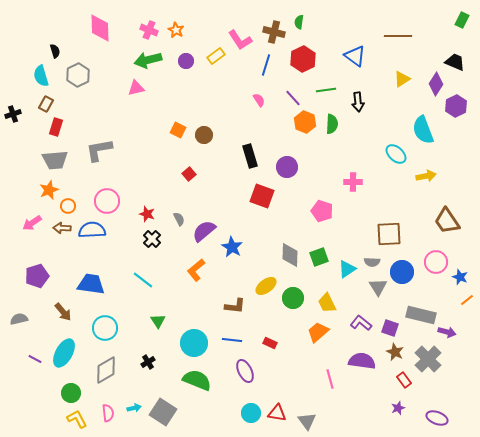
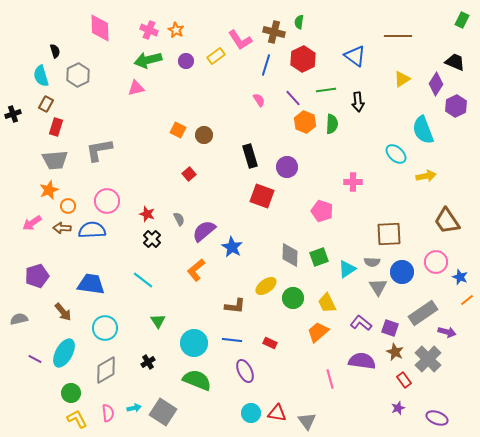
gray rectangle at (421, 315): moved 2 px right, 2 px up; rotated 48 degrees counterclockwise
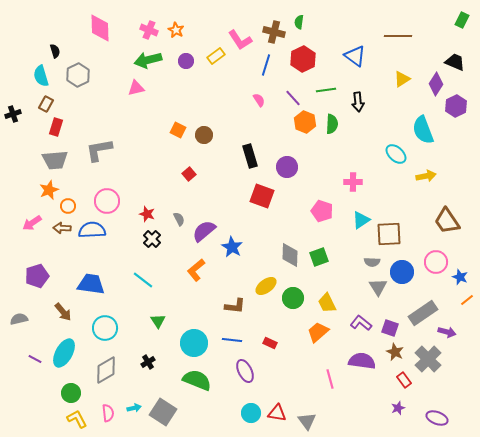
cyan triangle at (347, 269): moved 14 px right, 49 px up
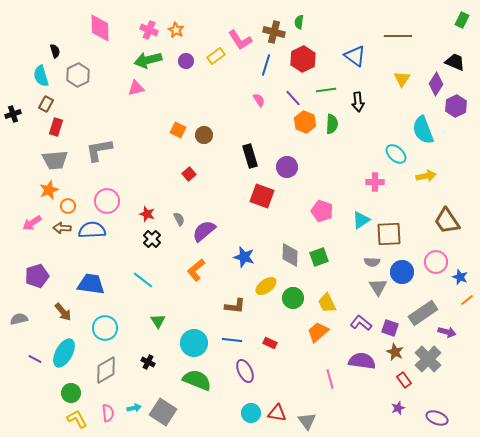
yellow triangle at (402, 79): rotated 24 degrees counterclockwise
pink cross at (353, 182): moved 22 px right
blue star at (232, 247): moved 12 px right, 10 px down; rotated 15 degrees counterclockwise
black cross at (148, 362): rotated 32 degrees counterclockwise
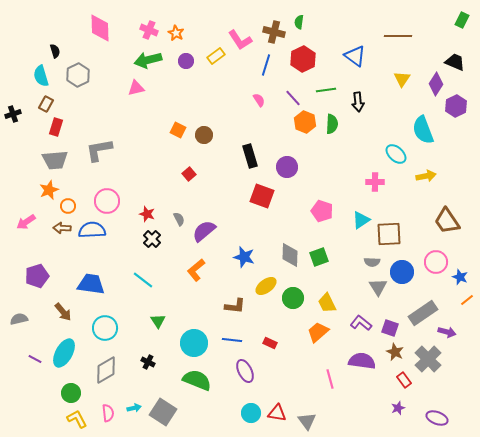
orange star at (176, 30): moved 3 px down
pink arrow at (32, 223): moved 6 px left, 1 px up
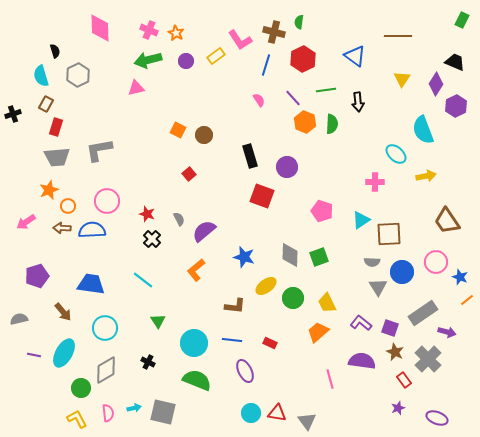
gray trapezoid at (55, 160): moved 2 px right, 3 px up
purple line at (35, 359): moved 1 px left, 4 px up; rotated 16 degrees counterclockwise
green circle at (71, 393): moved 10 px right, 5 px up
gray square at (163, 412): rotated 20 degrees counterclockwise
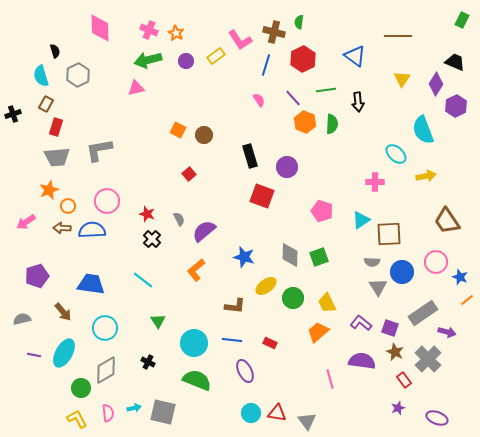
gray semicircle at (19, 319): moved 3 px right
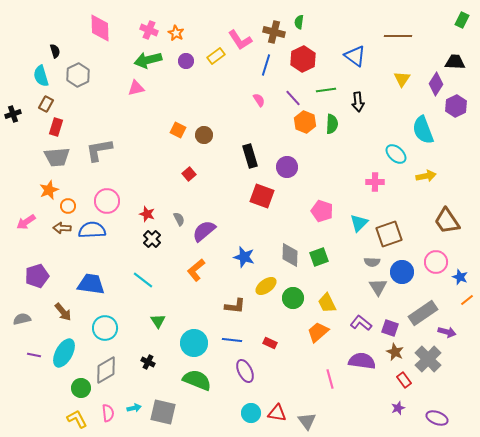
black trapezoid at (455, 62): rotated 20 degrees counterclockwise
cyan triangle at (361, 220): moved 2 px left, 3 px down; rotated 12 degrees counterclockwise
brown square at (389, 234): rotated 16 degrees counterclockwise
